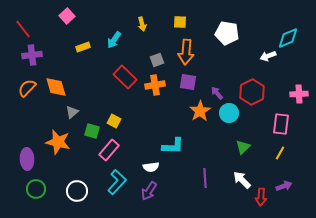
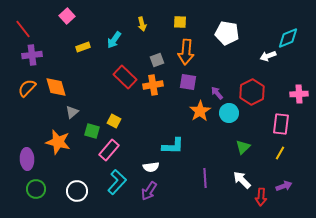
orange cross at (155, 85): moved 2 px left
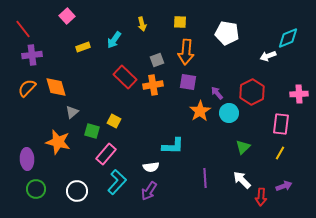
pink rectangle at (109, 150): moved 3 px left, 4 px down
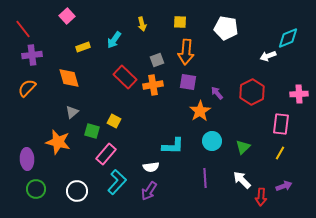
white pentagon at (227, 33): moved 1 px left, 5 px up
orange diamond at (56, 87): moved 13 px right, 9 px up
cyan circle at (229, 113): moved 17 px left, 28 px down
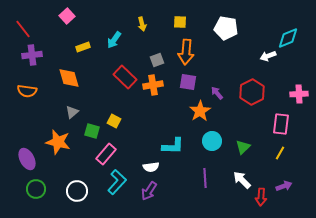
orange semicircle at (27, 88): moved 3 px down; rotated 126 degrees counterclockwise
purple ellipse at (27, 159): rotated 25 degrees counterclockwise
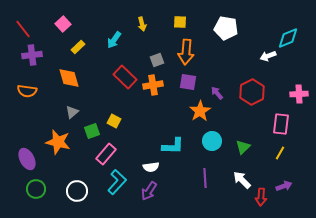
pink square at (67, 16): moved 4 px left, 8 px down
yellow rectangle at (83, 47): moved 5 px left; rotated 24 degrees counterclockwise
green square at (92, 131): rotated 35 degrees counterclockwise
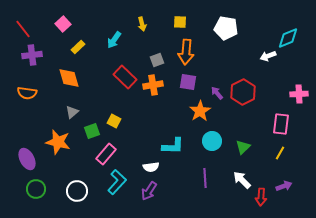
orange semicircle at (27, 91): moved 2 px down
red hexagon at (252, 92): moved 9 px left
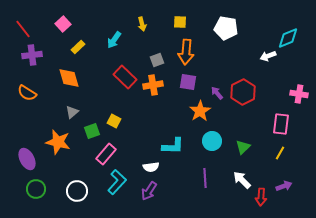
orange semicircle at (27, 93): rotated 24 degrees clockwise
pink cross at (299, 94): rotated 12 degrees clockwise
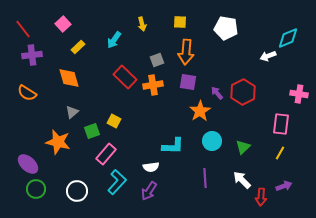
purple ellipse at (27, 159): moved 1 px right, 5 px down; rotated 20 degrees counterclockwise
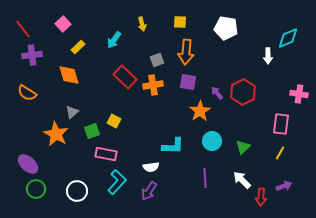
white arrow at (268, 56): rotated 70 degrees counterclockwise
orange diamond at (69, 78): moved 3 px up
orange star at (58, 142): moved 2 px left, 8 px up; rotated 15 degrees clockwise
pink rectangle at (106, 154): rotated 60 degrees clockwise
